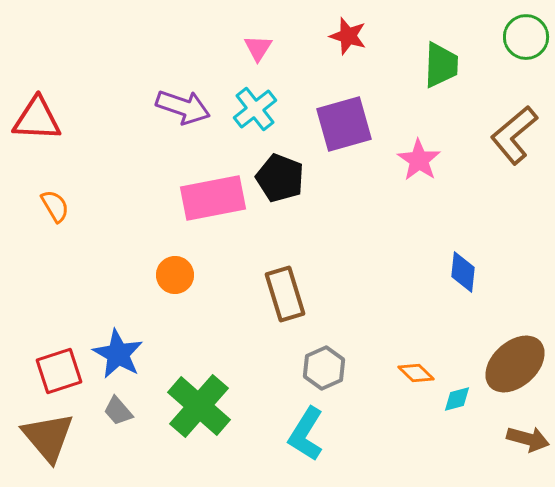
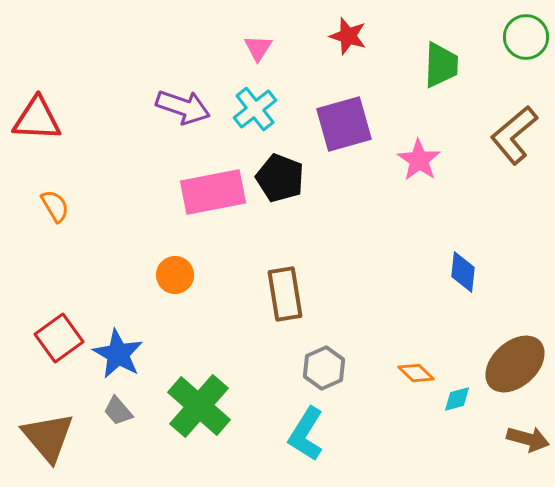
pink rectangle: moved 6 px up
brown rectangle: rotated 8 degrees clockwise
red square: moved 33 px up; rotated 18 degrees counterclockwise
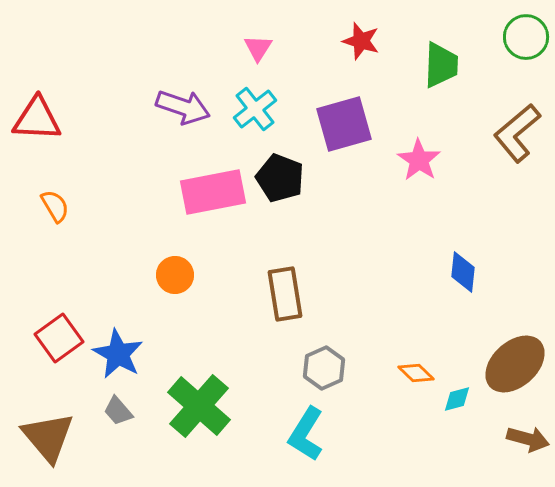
red star: moved 13 px right, 5 px down
brown L-shape: moved 3 px right, 2 px up
